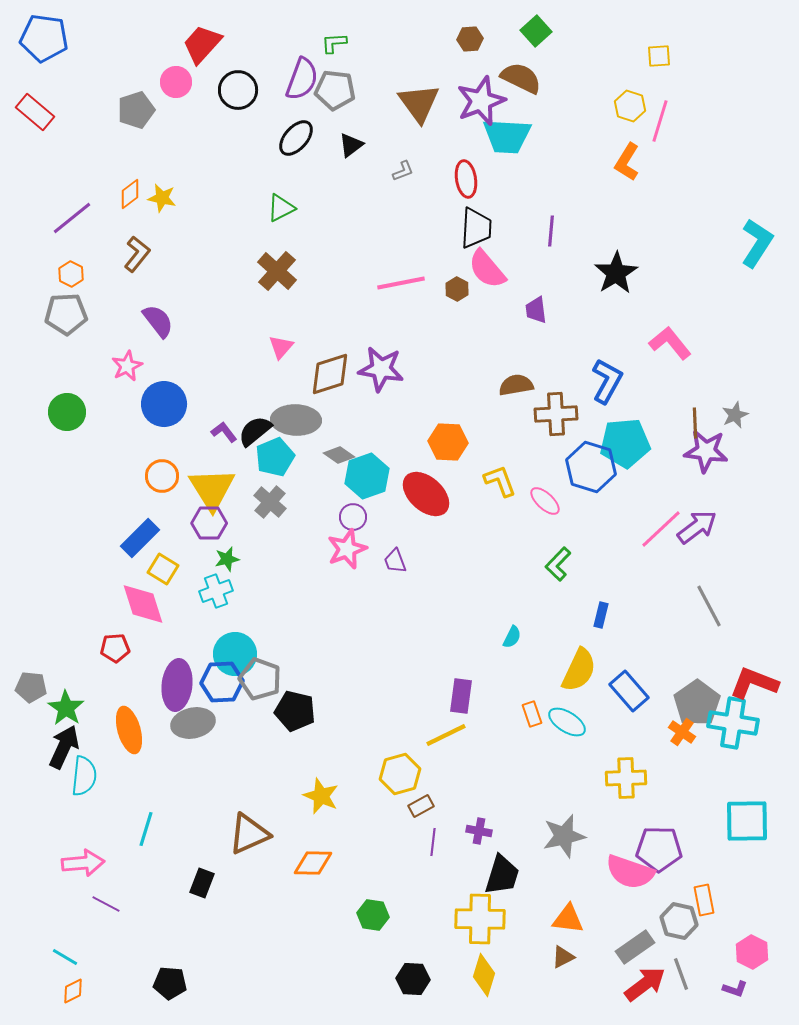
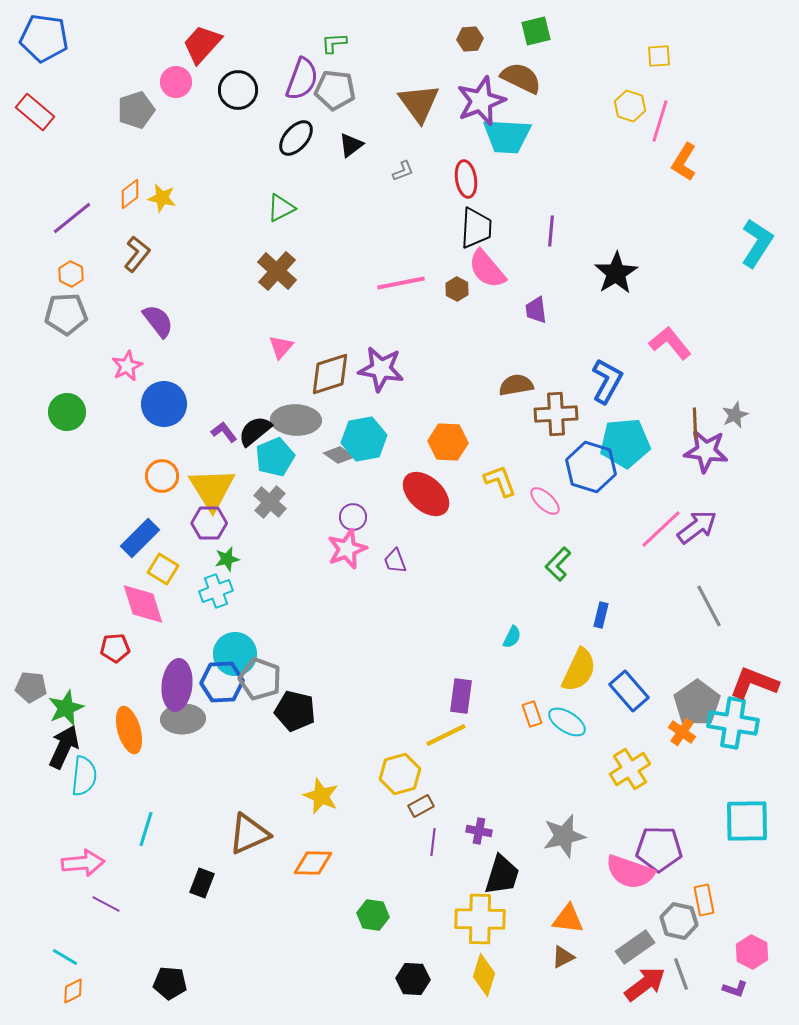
green square at (536, 31): rotated 28 degrees clockwise
orange L-shape at (627, 162): moved 57 px right
cyan hexagon at (367, 476): moved 3 px left, 37 px up; rotated 9 degrees clockwise
green star at (66, 708): rotated 15 degrees clockwise
gray ellipse at (193, 723): moved 10 px left, 4 px up; rotated 9 degrees clockwise
yellow cross at (626, 778): moved 4 px right, 9 px up; rotated 30 degrees counterclockwise
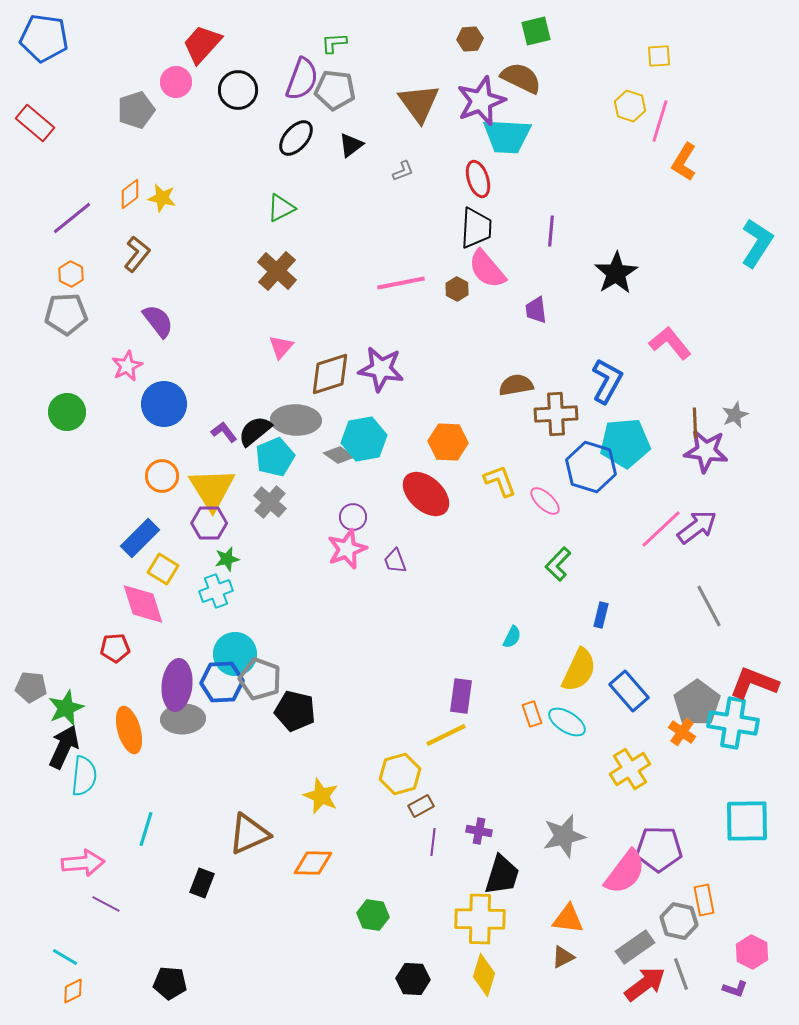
red rectangle at (35, 112): moved 11 px down
red ellipse at (466, 179): moved 12 px right; rotated 9 degrees counterclockwise
pink semicircle at (630, 872): moved 5 px left; rotated 72 degrees counterclockwise
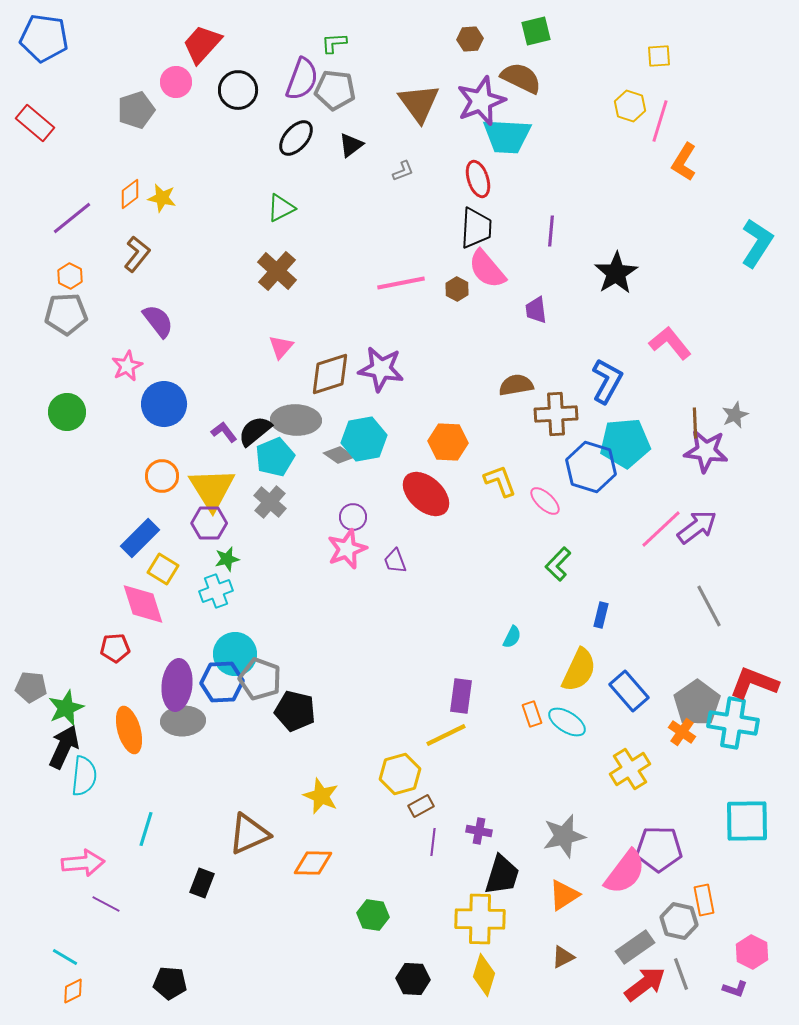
orange hexagon at (71, 274): moved 1 px left, 2 px down
gray ellipse at (183, 719): moved 2 px down
orange triangle at (568, 919): moved 4 px left, 24 px up; rotated 40 degrees counterclockwise
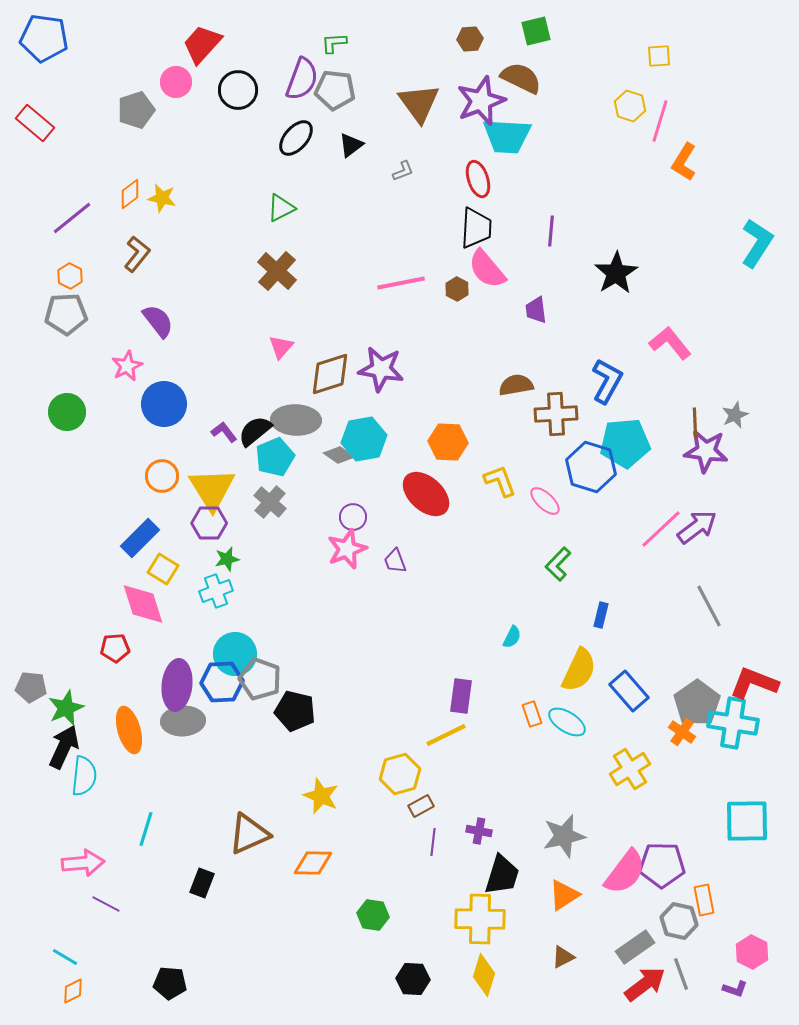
purple pentagon at (659, 849): moved 3 px right, 16 px down
